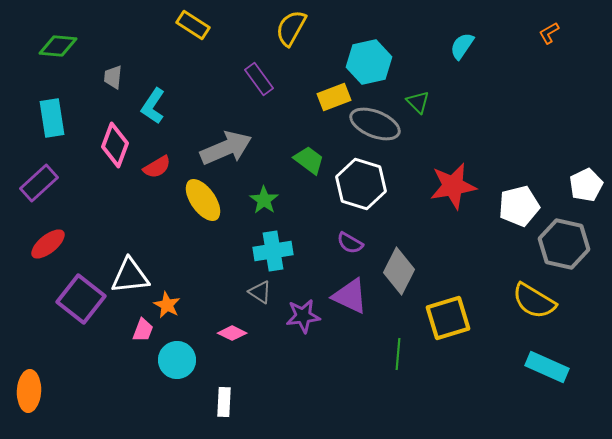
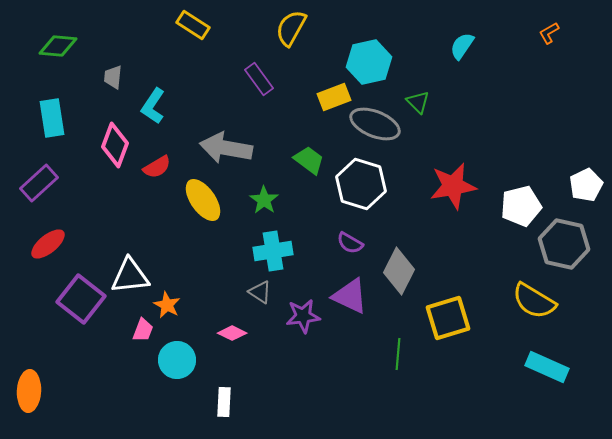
gray arrow at (226, 148): rotated 147 degrees counterclockwise
white pentagon at (519, 206): moved 2 px right
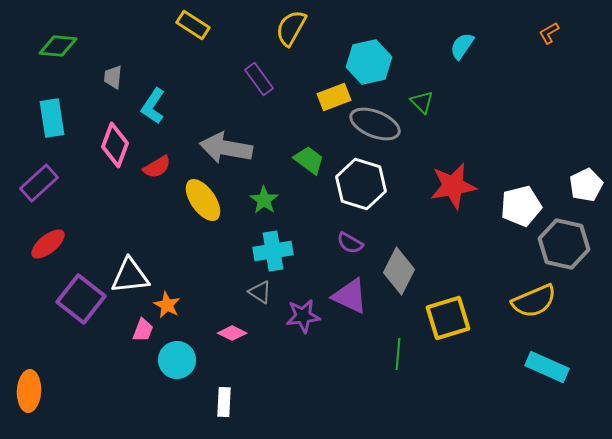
green triangle at (418, 102): moved 4 px right
yellow semicircle at (534, 301): rotated 54 degrees counterclockwise
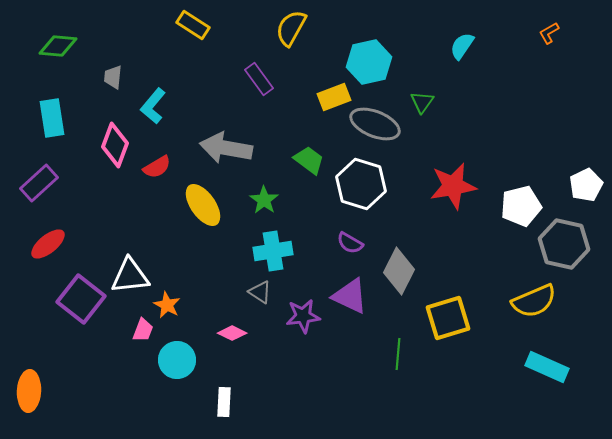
green triangle at (422, 102): rotated 20 degrees clockwise
cyan L-shape at (153, 106): rotated 6 degrees clockwise
yellow ellipse at (203, 200): moved 5 px down
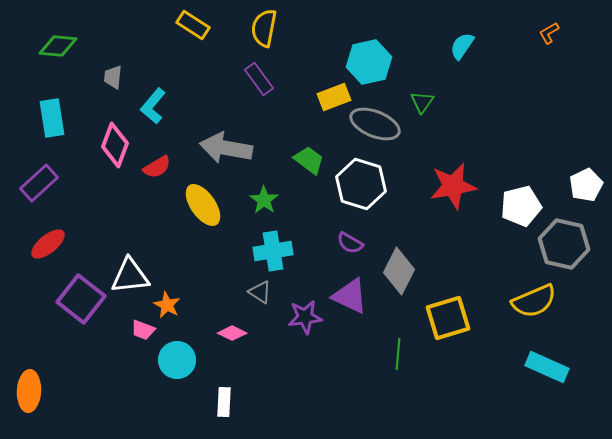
yellow semicircle at (291, 28): moved 27 px left; rotated 18 degrees counterclockwise
purple star at (303, 316): moved 2 px right, 1 px down
pink trapezoid at (143, 330): rotated 90 degrees clockwise
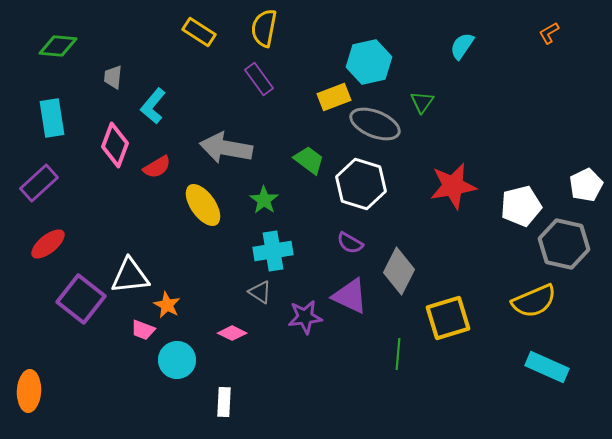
yellow rectangle at (193, 25): moved 6 px right, 7 px down
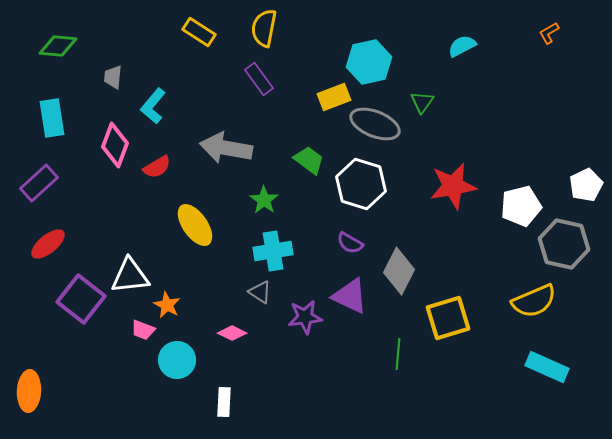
cyan semicircle at (462, 46): rotated 28 degrees clockwise
yellow ellipse at (203, 205): moved 8 px left, 20 px down
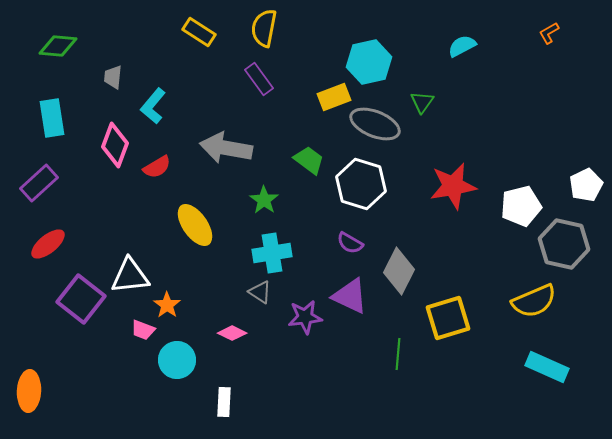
cyan cross at (273, 251): moved 1 px left, 2 px down
orange star at (167, 305): rotated 8 degrees clockwise
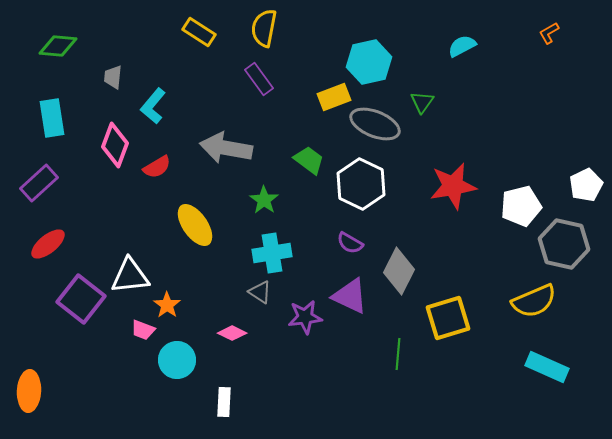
white hexagon at (361, 184): rotated 9 degrees clockwise
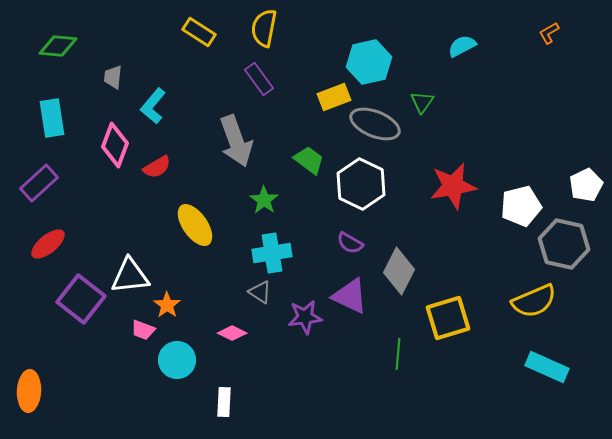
gray arrow at (226, 148): moved 10 px right, 7 px up; rotated 120 degrees counterclockwise
